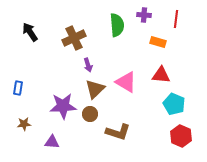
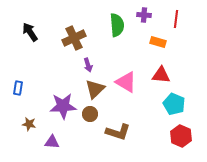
brown star: moved 5 px right; rotated 16 degrees clockwise
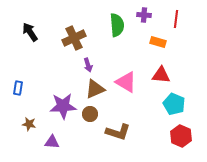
brown triangle: rotated 20 degrees clockwise
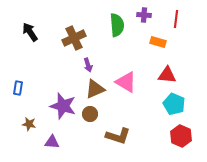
red triangle: moved 6 px right
purple star: rotated 20 degrees clockwise
brown L-shape: moved 4 px down
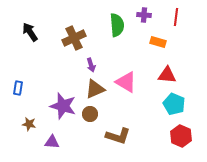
red line: moved 2 px up
purple arrow: moved 3 px right
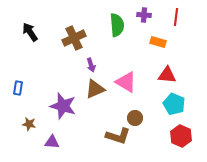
brown circle: moved 45 px right, 4 px down
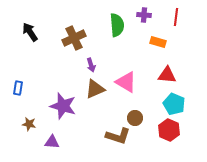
red hexagon: moved 12 px left, 6 px up
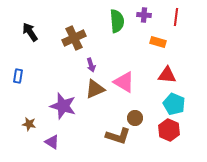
green semicircle: moved 4 px up
pink triangle: moved 2 px left
blue rectangle: moved 12 px up
purple triangle: rotated 28 degrees clockwise
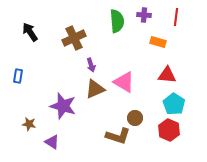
cyan pentagon: rotated 10 degrees clockwise
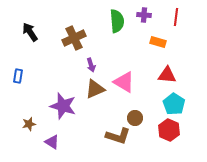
brown star: rotated 24 degrees counterclockwise
